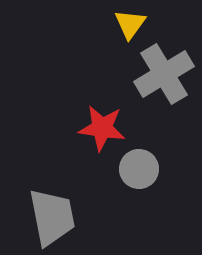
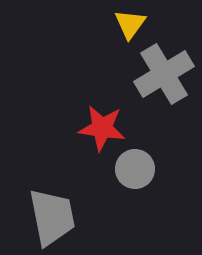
gray circle: moved 4 px left
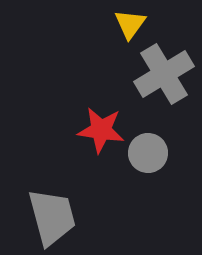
red star: moved 1 px left, 2 px down
gray circle: moved 13 px right, 16 px up
gray trapezoid: rotated 4 degrees counterclockwise
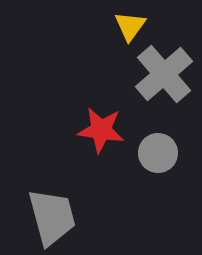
yellow triangle: moved 2 px down
gray cross: rotated 10 degrees counterclockwise
gray circle: moved 10 px right
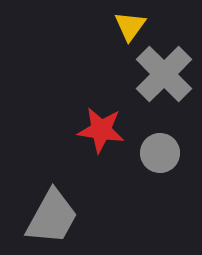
gray cross: rotated 4 degrees counterclockwise
gray circle: moved 2 px right
gray trapezoid: rotated 44 degrees clockwise
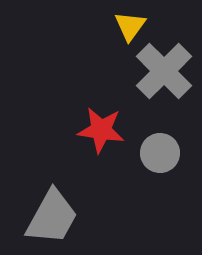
gray cross: moved 3 px up
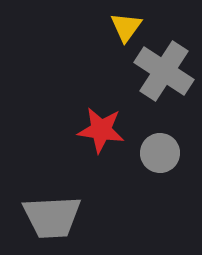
yellow triangle: moved 4 px left, 1 px down
gray cross: rotated 12 degrees counterclockwise
gray trapezoid: rotated 58 degrees clockwise
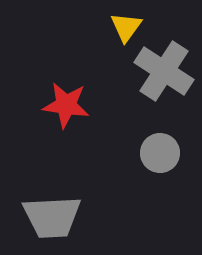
red star: moved 35 px left, 25 px up
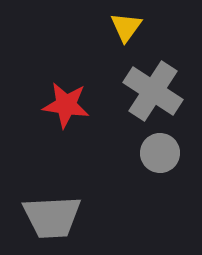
gray cross: moved 11 px left, 20 px down
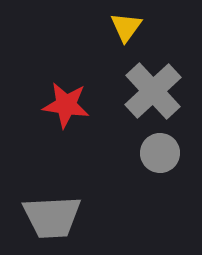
gray cross: rotated 14 degrees clockwise
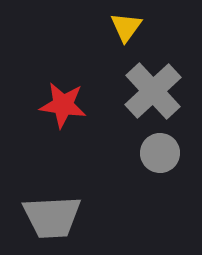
red star: moved 3 px left
